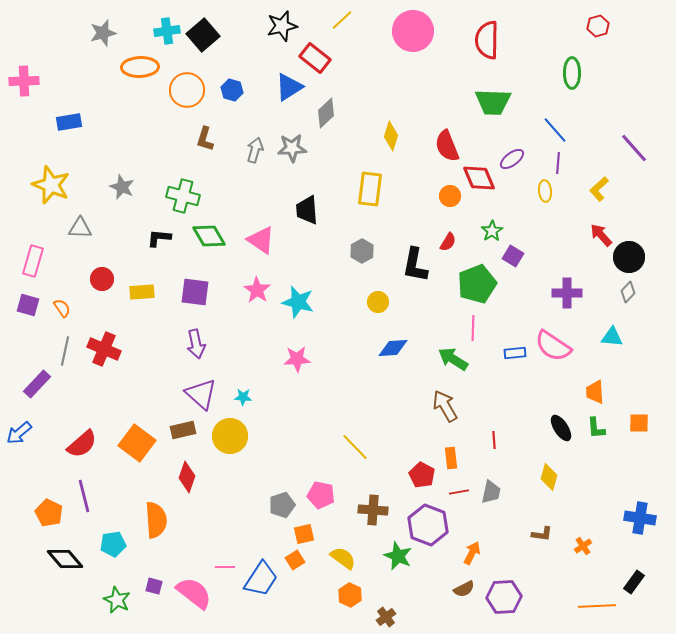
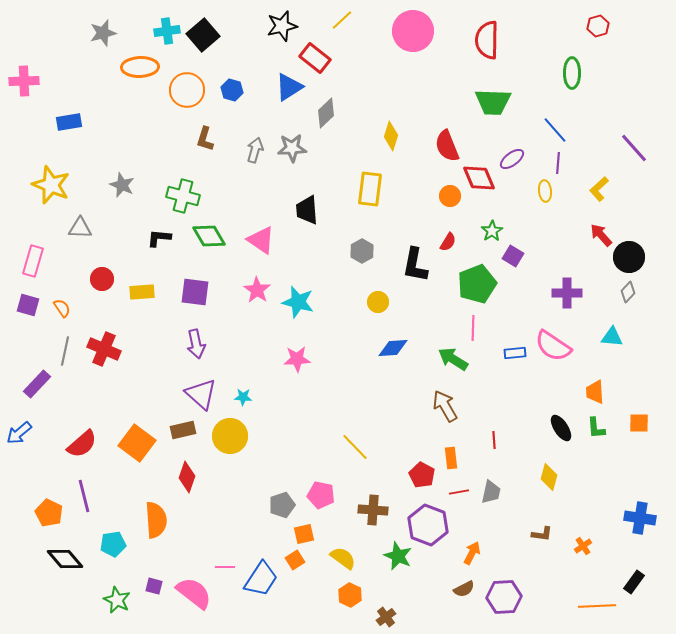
gray star at (122, 187): moved 2 px up
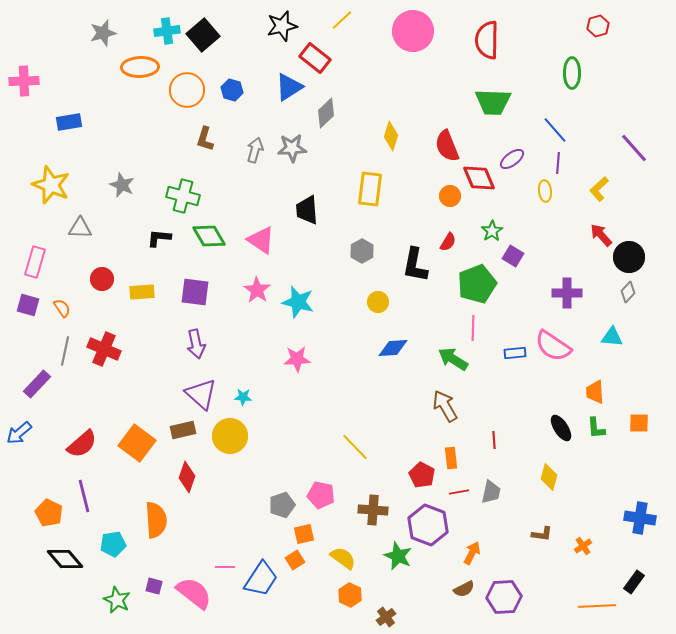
pink rectangle at (33, 261): moved 2 px right, 1 px down
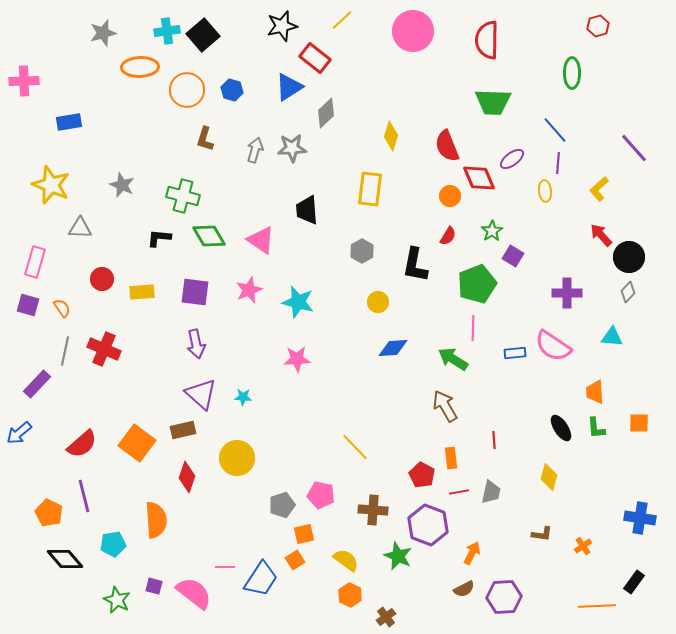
red semicircle at (448, 242): moved 6 px up
pink star at (257, 290): moved 8 px left; rotated 16 degrees clockwise
yellow circle at (230, 436): moved 7 px right, 22 px down
yellow semicircle at (343, 558): moved 3 px right, 2 px down
